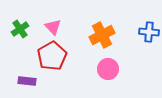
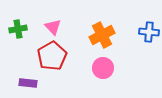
green cross: moved 2 px left; rotated 24 degrees clockwise
pink circle: moved 5 px left, 1 px up
purple rectangle: moved 1 px right, 2 px down
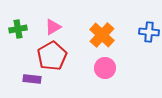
pink triangle: rotated 42 degrees clockwise
orange cross: rotated 20 degrees counterclockwise
pink circle: moved 2 px right
purple rectangle: moved 4 px right, 4 px up
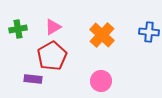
pink circle: moved 4 px left, 13 px down
purple rectangle: moved 1 px right
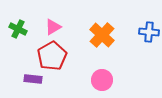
green cross: rotated 36 degrees clockwise
pink circle: moved 1 px right, 1 px up
